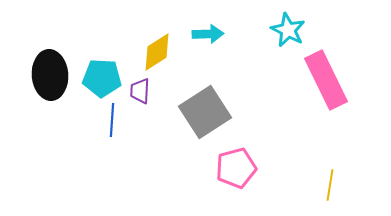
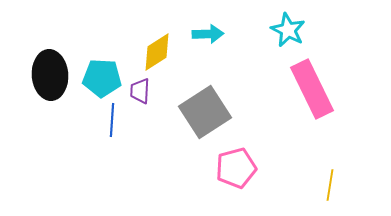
pink rectangle: moved 14 px left, 9 px down
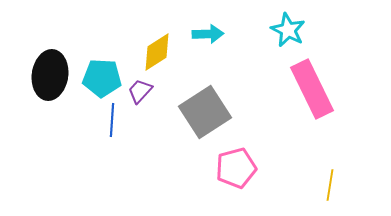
black ellipse: rotated 12 degrees clockwise
purple trapezoid: rotated 40 degrees clockwise
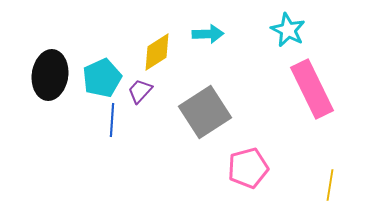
cyan pentagon: rotated 27 degrees counterclockwise
pink pentagon: moved 12 px right
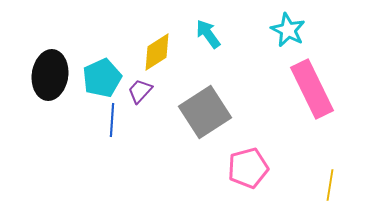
cyan arrow: rotated 124 degrees counterclockwise
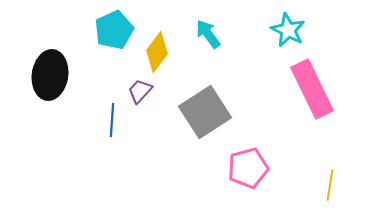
yellow diamond: rotated 21 degrees counterclockwise
cyan pentagon: moved 12 px right, 48 px up
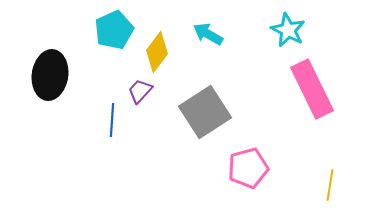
cyan arrow: rotated 24 degrees counterclockwise
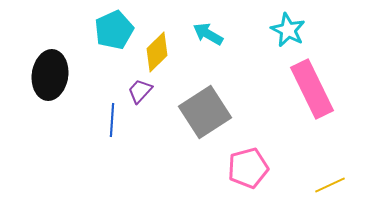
yellow diamond: rotated 9 degrees clockwise
yellow line: rotated 56 degrees clockwise
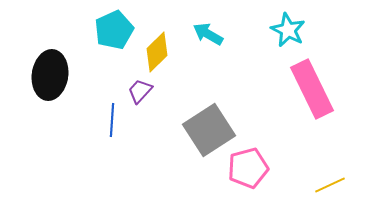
gray square: moved 4 px right, 18 px down
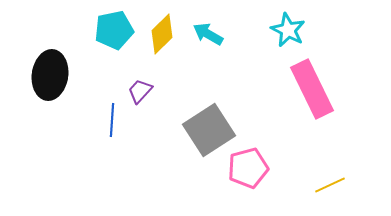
cyan pentagon: rotated 12 degrees clockwise
yellow diamond: moved 5 px right, 18 px up
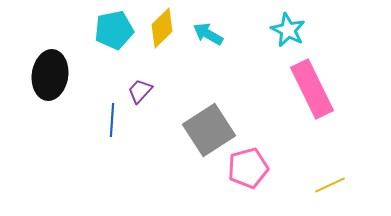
yellow diamond: moved 6 px up
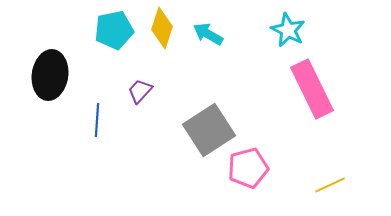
yellow diamond: rotated 27 degrees counterclockwise
blue line: moved 15 px left
